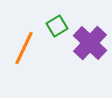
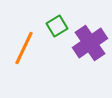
purple cross: rotated 12 degrees clockwise
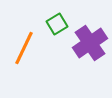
green square: moved 2 px up
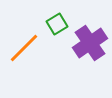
orange line: rotated 20 degrees clockwise
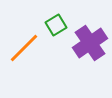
green square: moved 1 px left, 1 px down
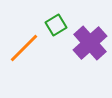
purple cross: rotated 8 degrees counterclockwise
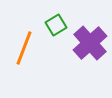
orange line: rotated 24 degrees counterclockwise
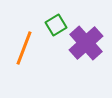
purple cross: moved 4 px left
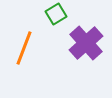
green square: moved 11 px up
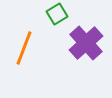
green square: moved 1 px right
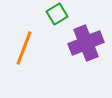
purple cross: rotated 20 degrees clockwise
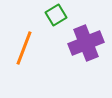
green square: moved 1 px left, 1 px down
